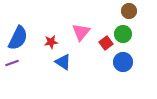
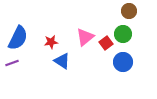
pink triangle: moved 4 px right, 5 px down; rotated 12 degrees clockwise
blue triangle: moved 1 px left, 1 px up
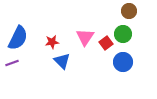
pink triangle: rotated 18 degrees counterclockwise
red star: moved 1 px right
blue triangle: rotated 12 degrees clockwise
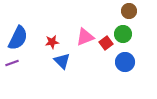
pink triangle: rotated 36 degrees clockwise
blue circle: moved 2 px right
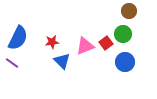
pink triangle: moved 9 px down
purple line: rotated 56 degrees clockwise
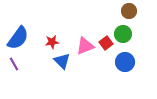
blue semicircle: rotated 10 degrees clockwise
purple line: moved 2 px right, 1 px down; rotated 24 degrees clockwise
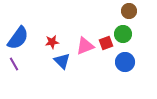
red square: rotated 16 degrees clockwise
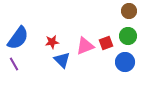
green circle: moved 5 px right, 2 px down
blue triangle: moved 1 px up
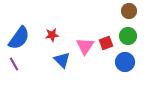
blue semicircle: moved 1 px right
red star: moved 7 px up
pink triangle: rotated 36 degrees counterclockwise
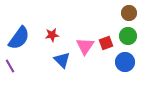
brown circle: moved 2 px down
purple line: moved 4 px left, 2 px down
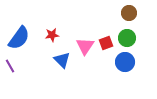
green circle: moved 1 px left, 2 px down
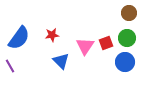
blue triangle: moved 1 px left, 1 px down
